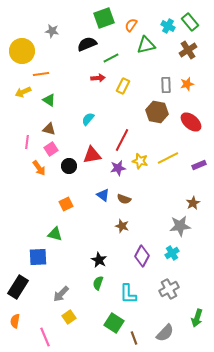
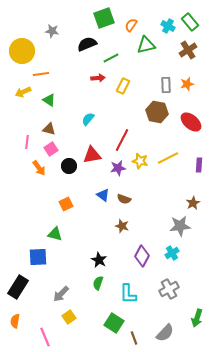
purple rectangle at (199, 165): rotated 64 degrees counterclockwise
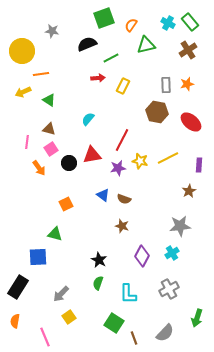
cyan cross at (168, 26): moved 3 px up
black circle at (69, 166): moved 3 px up
brown star at (193, 203): moved 4 px left, 12 px up
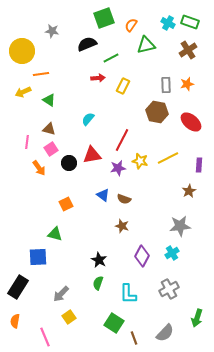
green rectangle at (190, 22): rotated 30 degrees counterclockwise
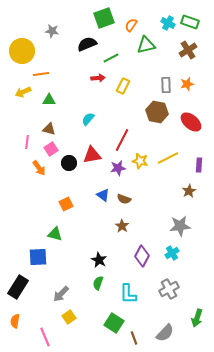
green triangle at (49, 100): rotated 32 degrees counterclockwise
brown star at (122, 226): rotated 16 degrees clockwise
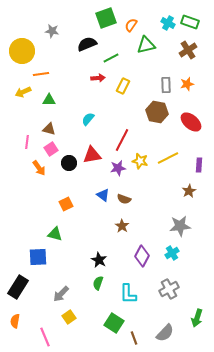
green square at (104, 18): moved 2 px right
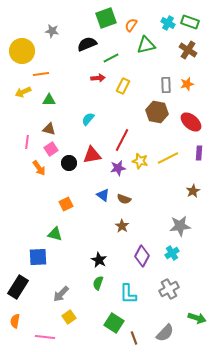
brown cross at (188, 50): rotated 24 degrees counterclockwise
purple rectangle at (199, 165): moved 12 px up
brown star at (189, 191): moved 4 px right
green arrow at (197, 318): rotated 90 degrees counterclockwise
pink line at (45, 337): rotated 60 degrees counterclockwise
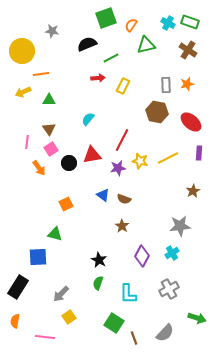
brown triangle at (49, 129): rotated 40 degrees clockwise
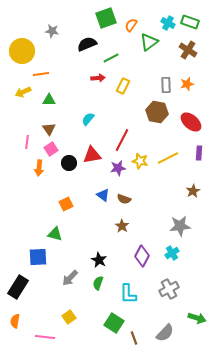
green triangle at (146, 45): moved 3 px right, 3 px up; rotated 24 degrees counterclockwise
orange arrow at (39, 168): rotated 42 degrees clockwise
gray arrow at (61, 294): moved 9 px right, 16 px up
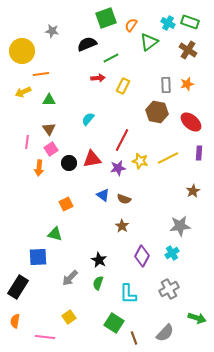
red triangle at (92, 155): moved 4 px down
